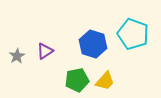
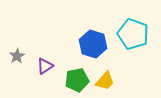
purple triangle: moved 15 px down
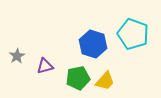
purple triangle: rotated 18 degrees clockwise
green pentagon: moved 1 px right, 2 px up
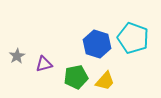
cyan pentagon: moved 4 px down
blue hexagon: moved 4 px right
purple triangle: moved 1 px left, 2 px up
green pentagon: moved 2 px left, 1 px up
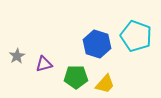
cyan pentagon: moved 3 px right, 2 px up
green pentagon: rotated 10 degrees clockwise
yellow trapezoid: moved 3 px down
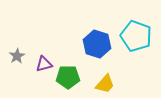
green pentagon: moved 8 px left
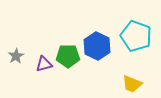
blue hexagon: moved 2 px down; rotated 8 degrees clockwise
gray star: moved 1 px left
green pentagon: moved 21 px up
yellow trapezoid: moved 27 px right; rotated 70 degrees clockwise
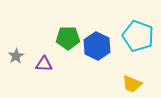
cyan pentagon: moved 2 px right
green pentagon: moved 18 px up
purple triangle: rotated 18 degrees clockwise
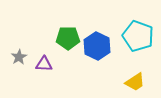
gray star: moved 3 px right, 1 px down
yellow trapezoid: moved 3 px right, 2 px up; rotated 55 degrees counterclockwise
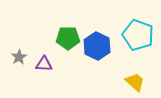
cyan pentagon: moved 1 px up
yellow trapezoid: rotated 105 degrees counterclockwise
